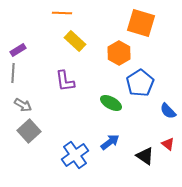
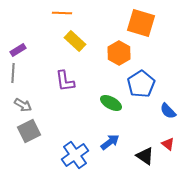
blue pentagon: moved 1 px right, 1 px down
gray square: rotated 15 degrees clockwise
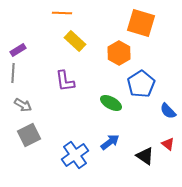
gray square: moved 4 px down
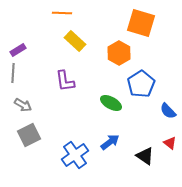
red triangle: moved 2 px right, 1 px up
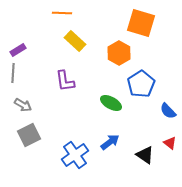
black triangle: moved 1 px up
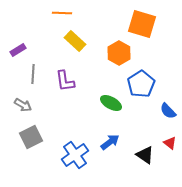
orange square: moved 1 px right, 1 px down
gray line: moved 20 px right, 1 px down
gray square: moved 2 px right, 2 px down
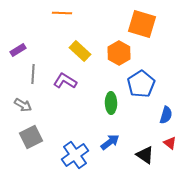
yellow rectangle: moved 5 px right, 10 px down
purple L-shape: rotated 130 degrees clockwise
green ellipse: rotated 60 degrees clockwise
blue semicircle: moved 2 px left, 4 px down; rotated 120 degrees counterclockwise
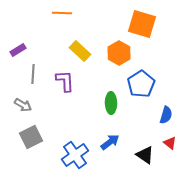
purple L-shape: rotated 55 degrees clockwise
